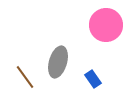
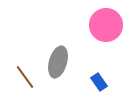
blue rectangle: moved 6 px right, 3 px down
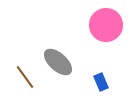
gray ellipse: rotated 64 degrees counterclockwise
blue rectangle: moved 2 px right; rotated 12 degrees clockwise
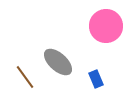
pink circle: moved 1 px down
blue rectangle: moved 5 px left, 3 px up
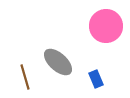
brown line: rotated 20 degrees clockwise
